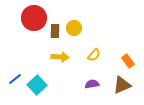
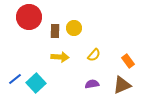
red circle: moved 5 px left, 1 px up
cyan square: moved 1 px left, 2 px up
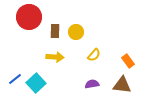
yellow circle: moved 2 px right, 4 px down
yellow arrow: moved 5 px left
brown triangle: rotated 30 degrees clockwise
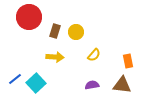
brown rectangle: rotated 16 degrees clockwise
orange rectangle: rotated 24 degrees clockwise
purple semicircle: moved 1 px down
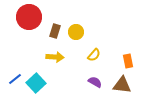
purple semicircle: moved 3 px right, 3 px up; rotated 40 degrees clockwise
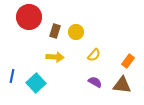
orange rectangle: rotated 48 degrees clockwise
blue line: moved 3 px left, 3 px up; rotated 40 degrees counterclockwise
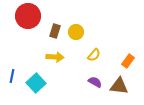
red circle: moved 1 px left, 1 px up
brown triangle: moved 3 px left, 1 px down
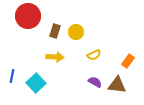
yellow semicircle: rotated 24 degrees clockwise
brown triangle: moved 2 px left, 1 px up
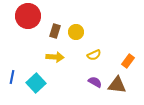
blue line: moved 1 px down
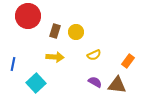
blue line: moved 1 px right, 13 px up
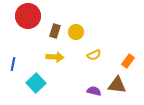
purple semicircle: moved 1 px left, 9 px down; rotated 16 degrees counterclockwise
